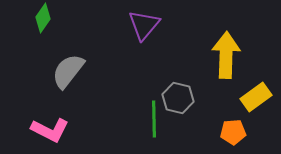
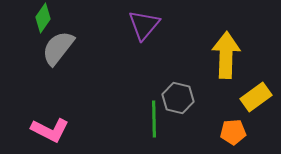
gray semicircle: moved 10 px left, 23 px up
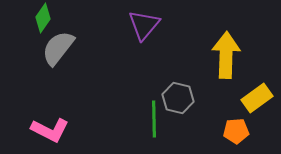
yellow rectangle: moved 1 px right, 1 px down
orange pentagon: moved 3 px right, 1 px up
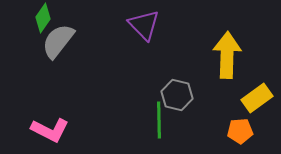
purple triangle: rotated 24 degrees counterclockwise
gray semicircle: moved 7 px up
yellow arrow: moved 1 px right
gray hexagon: moved 1 px left, 3 px up
green line: moved 5 px right, 1 px down
orange pentagon: moved 4 px right
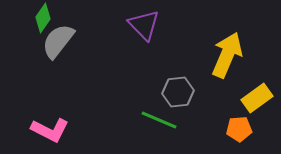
yellow arrow: rotated 21 degrees clockwise
gray hexagon: moved 1 px right, 3 px up; rotated 20 degrees counterclockwise
green line: rotated 66 degrees counterclockwise
orange pentagon: moved 1 px left, 2 px up
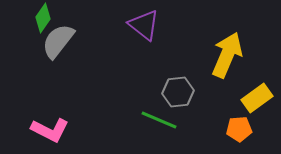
purple triangle: rotated 8 degrees counterclockwise
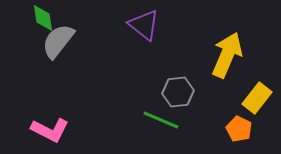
green diamond: rotated 44 degrees counterclockwise
yellow rectangle: rotated 16 degrees counterclockwise
green line: moved 2 px right
orange pentagon: rotated 30 degrees clockwise
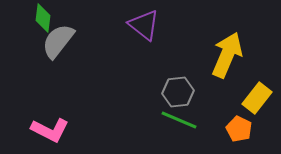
green diamond: rotated 16 degrees clockwise
green line: moved 18 px right
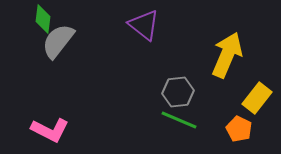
green diamond: moved 1 px down
